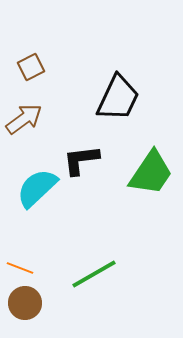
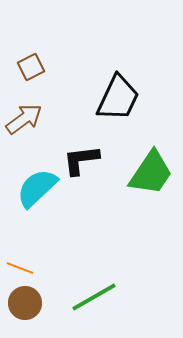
green line: moved 23 px down
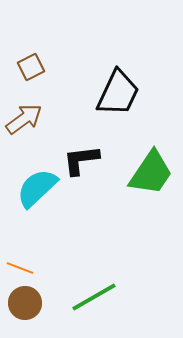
black trapezoid: moved 5 px up
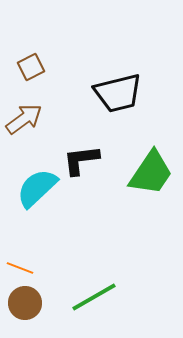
black trapezoid: rotated 51 degrees clockwise
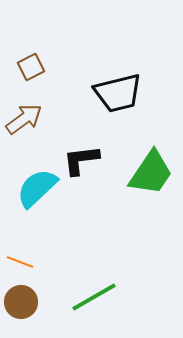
orange line: moved 6 px up
brown circle: moved 4 px left, 1 px up
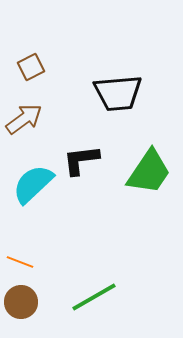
black trapezoid: rotated 9 degrees clockwise
green trapezoid: moved 2 px left, 1 px up
cyan semicircle: moved 4 px left, 4 px up
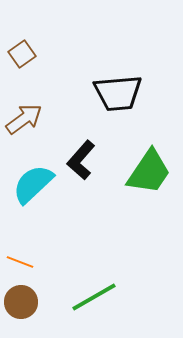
brown square: moved 9 px left, 13 px up; rotated 8 degrees counterclockwise
black L-shape: rotated 42 degrees counterclockwise
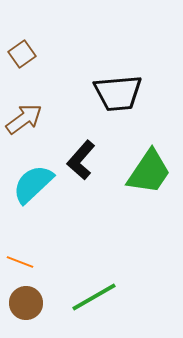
brown circle: moved 5 px right, 1 px down
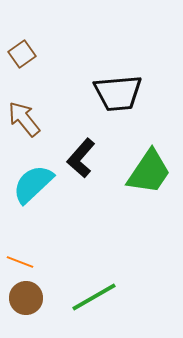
brown arrow: rotated 93 degrees counterclockwise
black L-shape: moved 2 px up
brown circle: moved 5 px up
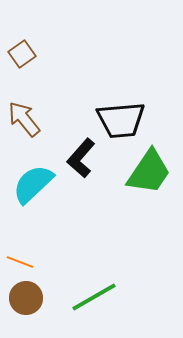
black trapezoid: moved 3 px right, 27 px down
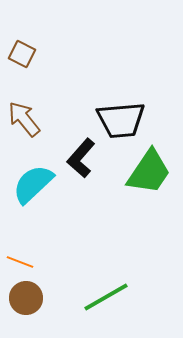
brown square: rotated 28 degrees counterclockwise
green line: moved 12 px right
